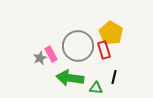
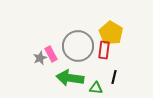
red rectangle: rotated 24 degrees clockwise
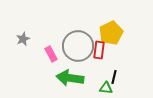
yellow pentagon: rotated 15 degrees clockwise
red rectangle: moved 5 px left
gray star: moved 17 px left, 19 px up
green triangle: moved 10 px right
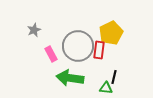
gray star: moved 11 px right, 9 px up
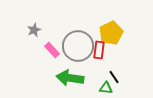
pink rectangle: moved 1 px right, 4 px up; rotated 14 degrees counterclockwise
black line: rotated 48 degrees counterclockwise
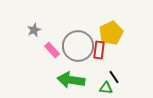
green arrow: moved 1 px right, 2 px down
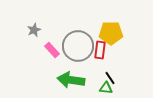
yellow pentagon: rotated 25 degrees clockwise
red rectangle: moved 1 px right
black line: moved 4 px left, 1 px down
